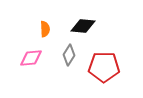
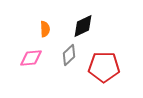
black diamond: rotated 30 degrees counterclockwise
gray diamond: rotated 15 degrees clockwise
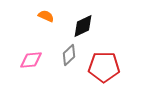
orange semicircle: moved 1 px right, 13 px up; rotated 63 degrees counterclockwise
pink diamond: moved 2 px down
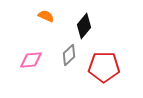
black diamond: moved 1 px right; rotated 25 degrees counterclockwise
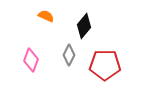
gray diamond: rotated 20 degrees counterclockwise
pink diamond: rotated 65 degrees counterclockwise
red pentagon: moved 1 px right, 2 px up
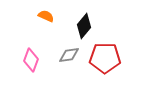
gray diamond: rotated 55 degrees clockwise
red pentagon: moved 7 px up
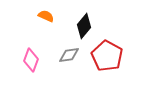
red pentagon: moved 2 px right, 2 px up; rotated 28 degrees clockwise
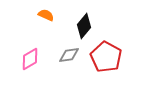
orange semicircle: moved 1 px up
red pentagon: moved 1 px left, 1 px down
pink diamond: moved 1 px left, 1 px up; rotated 40 degrees clockwise
